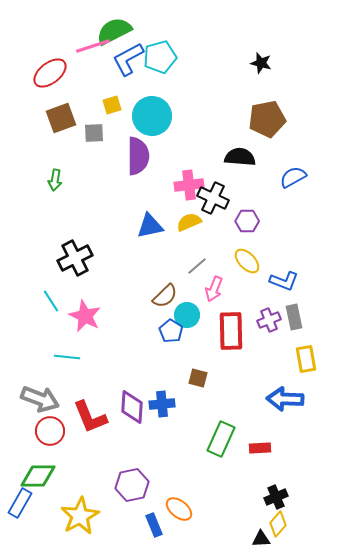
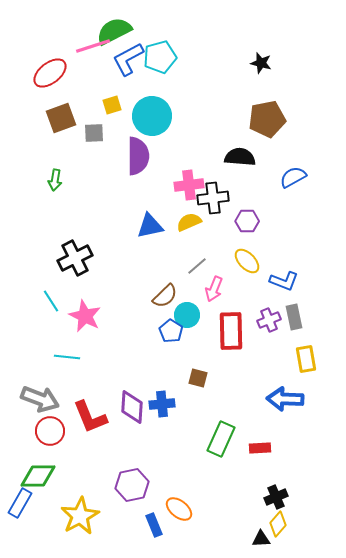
black cross at (213, 198): rotated 32 degrees counterclockwise
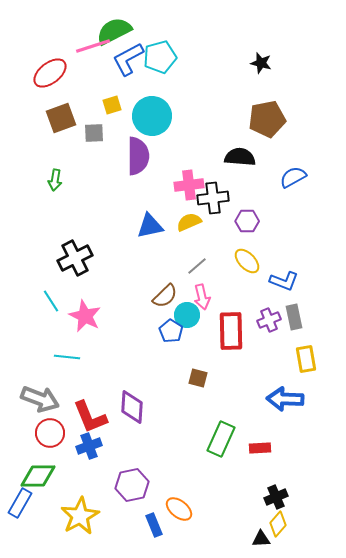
pink arrow at (214, 289): moved 12 px left, 8 px down; rotated 35 degrees counterclockwise
blue cross at (162, 404): moved 73 px left, 42 px down; rotated 15 degrees counterclockwise
red circle at (50, 431): moved 2 px down
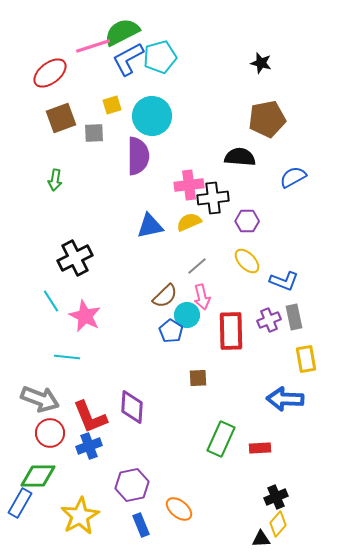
green semicircle at (114, 31): moved 8 px right, 1 px down
brown square at (198, 378): rotated 18 degrees counterclockwise
blue rectangle at (154, 525): moved 13 px left
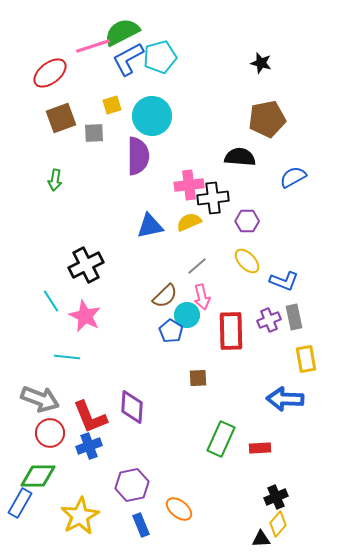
black cross at (75, 258): moved 11 px right, 7 px down
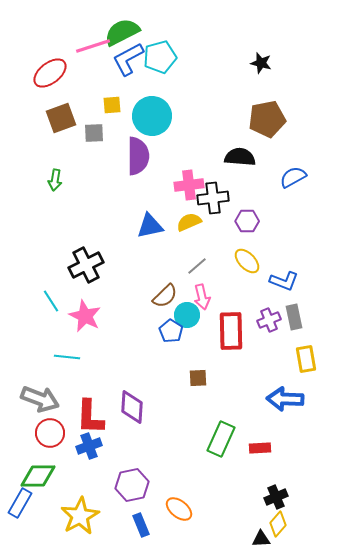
yellow square at (112, 105): rotated 12 degrees clockwise
red L-shape at (90, 417): rotated 24 degrees clockwise
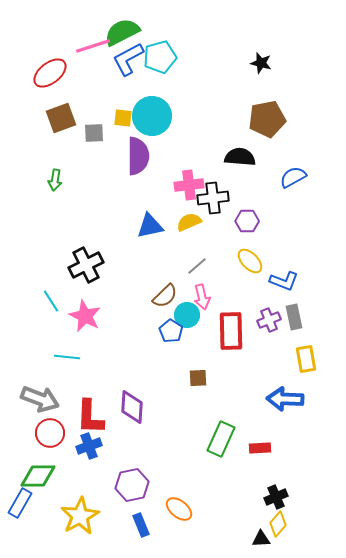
yellow square at (112, 105): moved 11 px right, 13 px down; rotated 12 degrees clockwise
yellow ellipse at (247, 261): moved 3 px right
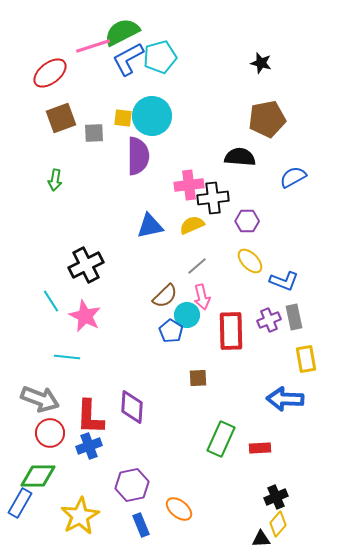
yellow semicircle at (189, 222): moved 3 px right, 3 px down
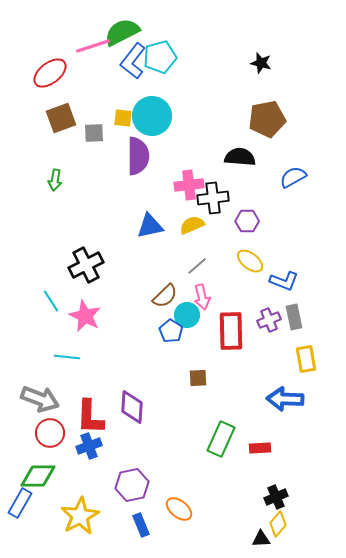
blue L-shape at (128, 59): moved 5 px right, 2 px down; rotated 24 degrees counterclockwise
yellow ellipse at (250, 261): rotated 8 degrees counterclockwise
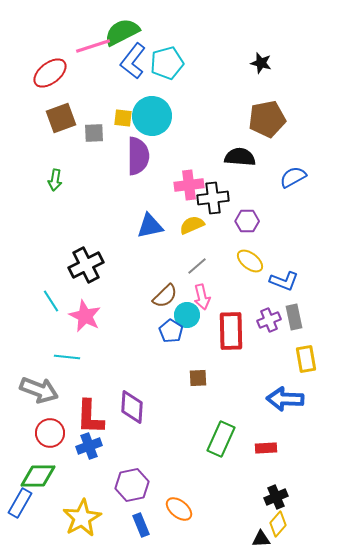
cyan pentagon at (160, 57): moved 7 px right, 6 px down
gray arrow at (40, 399): moved 1 px left, 9 px up
red rectangle at (260, 448): moved 6 px right
yellow star at (80, 516): moved 2 px right, 2 px down
